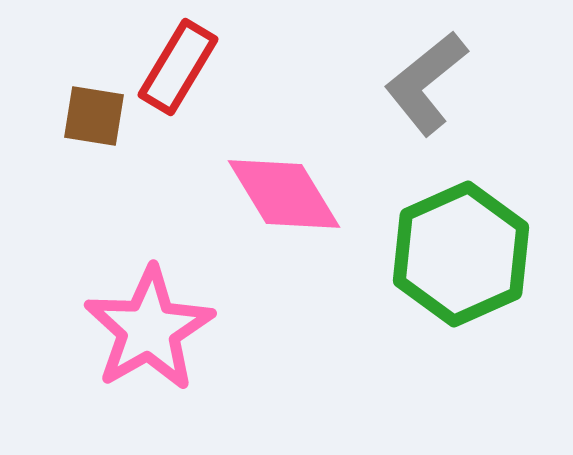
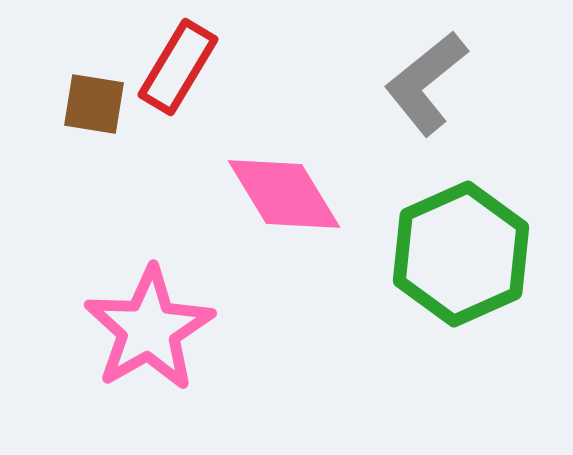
brown square: moved 12 px up
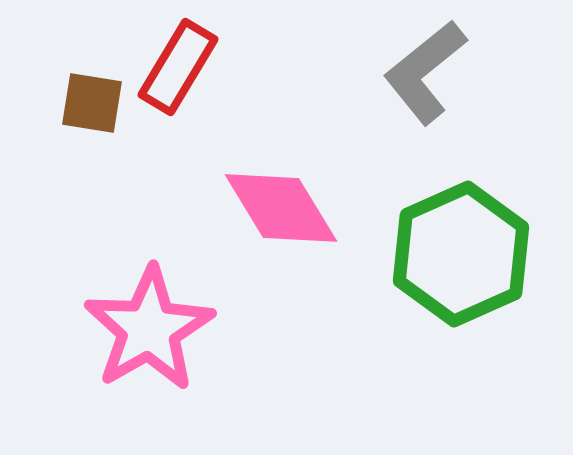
gray L-shape: moved 1 px left, 11 px up
brown square: moved 2 px left, 1 px up
pink diamond: moved 3 px left, 14 px down
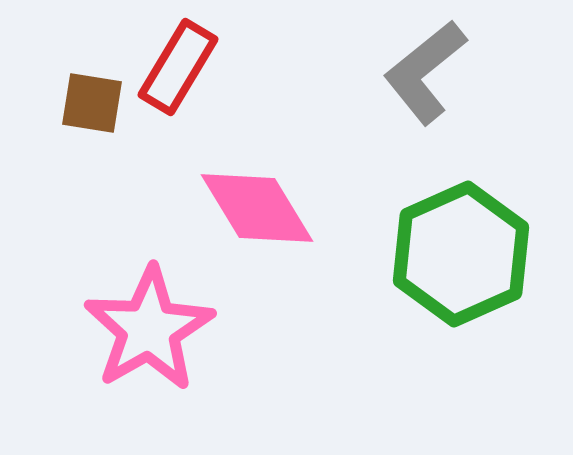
pink diamond: moved 24 px left
